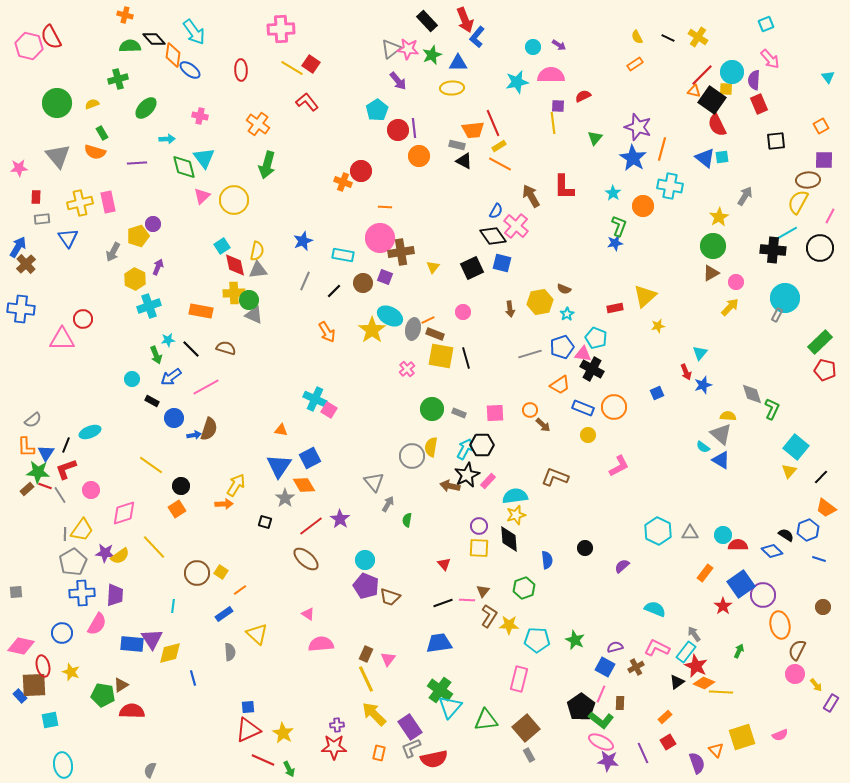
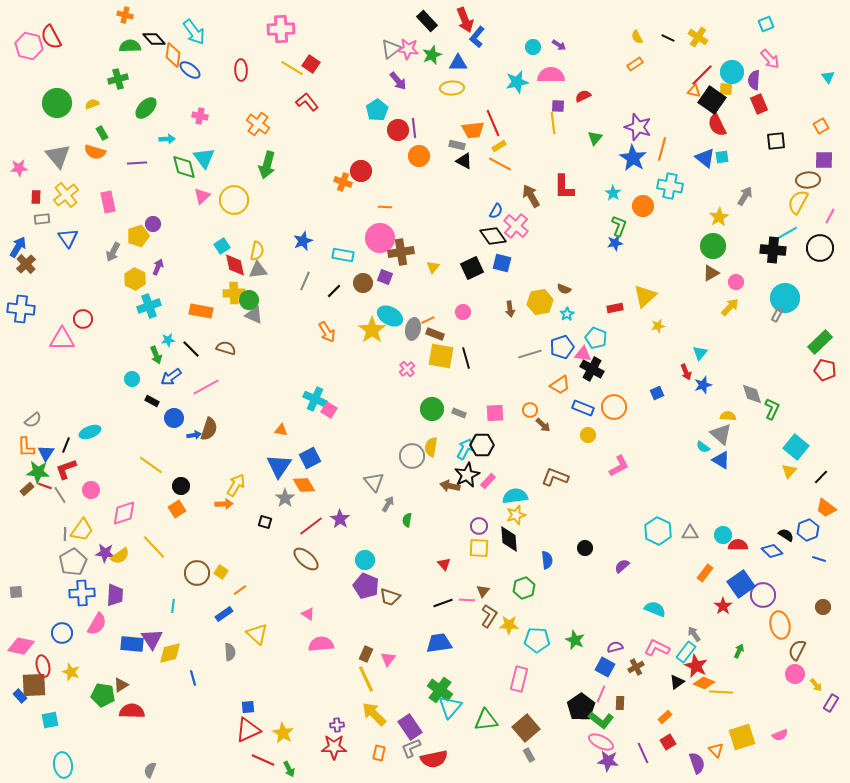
yellow cross at (80, 203): moved 14 px left, 8 px up; rotated 25 degrees counterclockwise
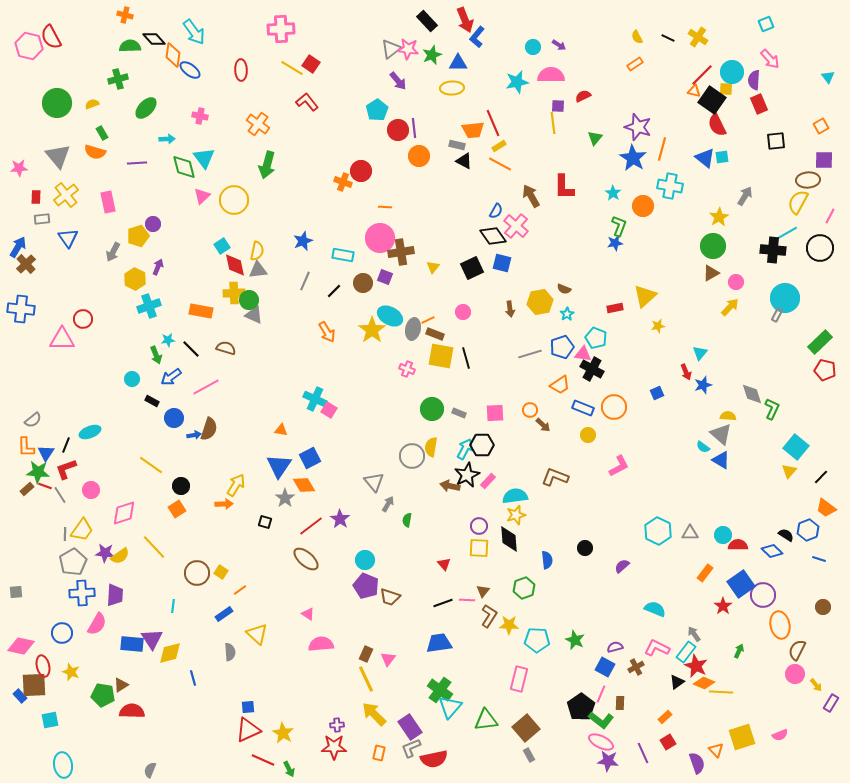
pink cross at (407, 369): rotated 28 degrees counterclockwise
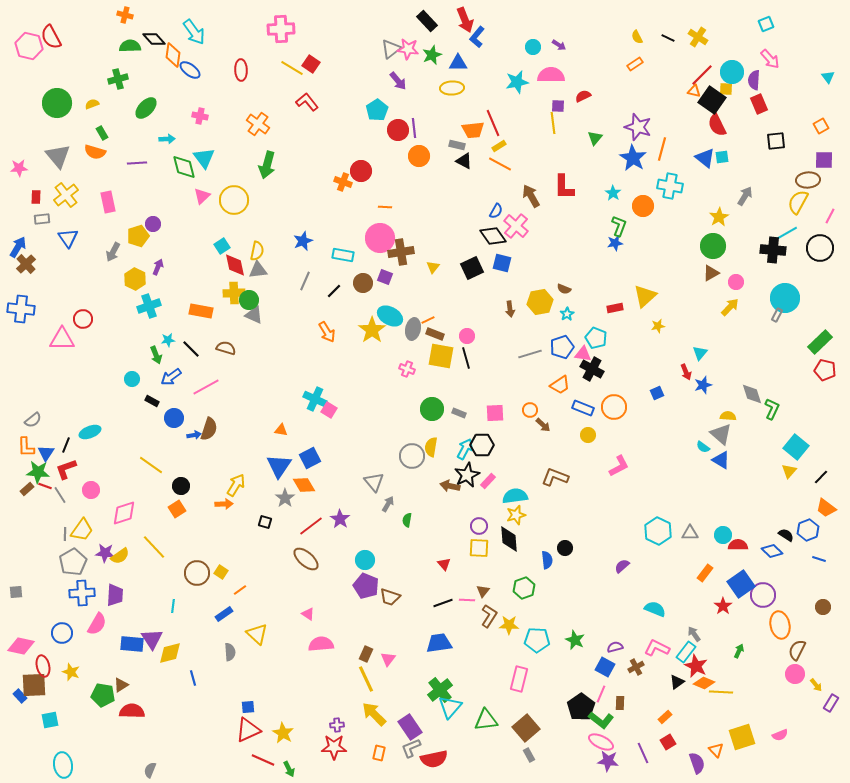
pink circle at (463, 312): moved 4 px right, 24 px down
black circle at (585, 548): moved 20 px left
green cross at (440, 690): rotated 15 degrees clockwise
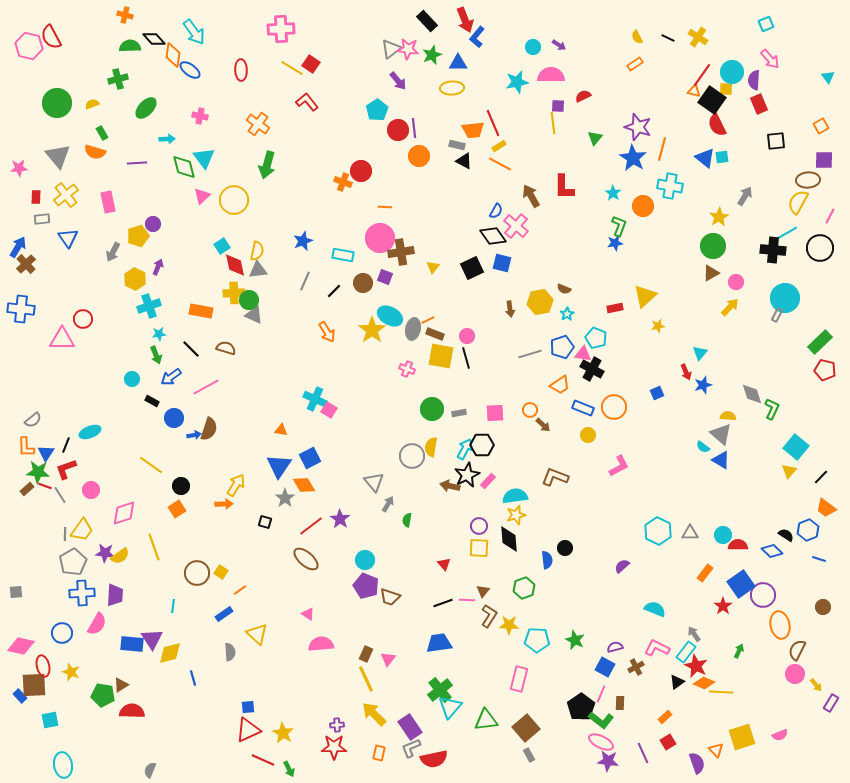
red line at (702, 75): rotated 10 degrees counterclockwise
cyan star at (168, 340): moved 9 px left, 6 px up
gray rectangle at (459, 413): rotated 32 degrees counterclockwise
yellow line at (154, 547): rotated 24 degrees clockwise
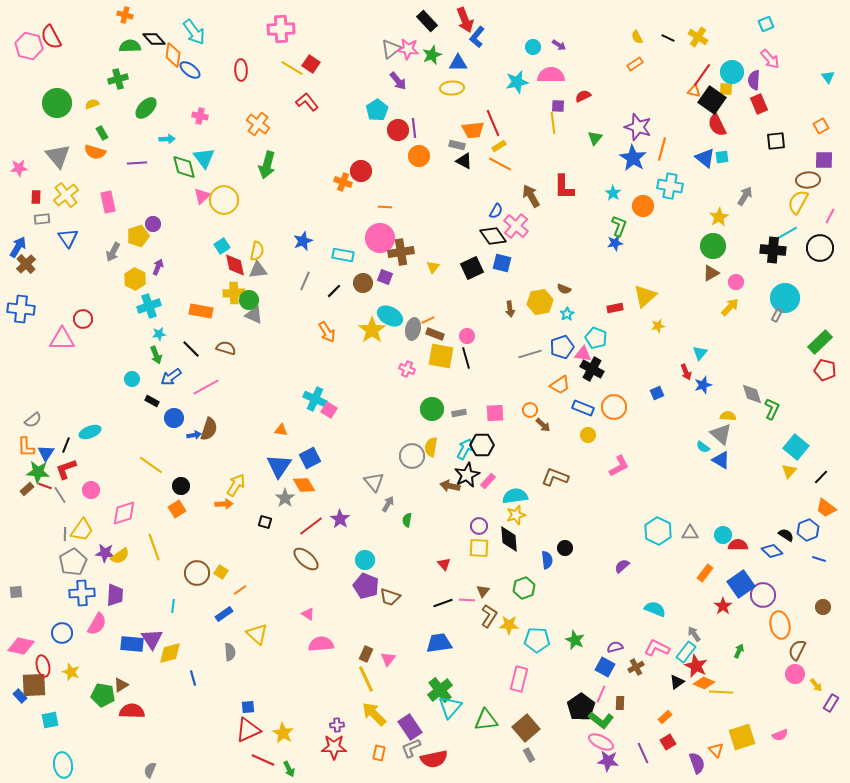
yellow circle at (234, 200): moved 10 px left
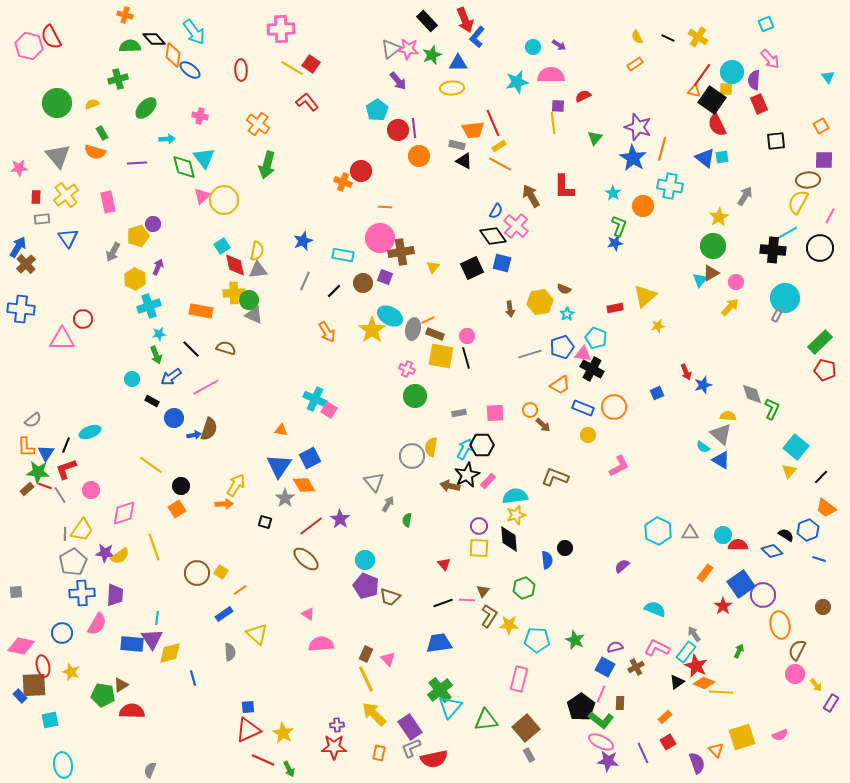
cyan triangle at (700, 353): moved 73 px up
green circle at (432, 409): moved 17 px left, 13 px up
cyan line at (173, 606): moved 16 px left, 12 px down
pink triangle at (388, 659): rotated 21 degrees counterclockwise
